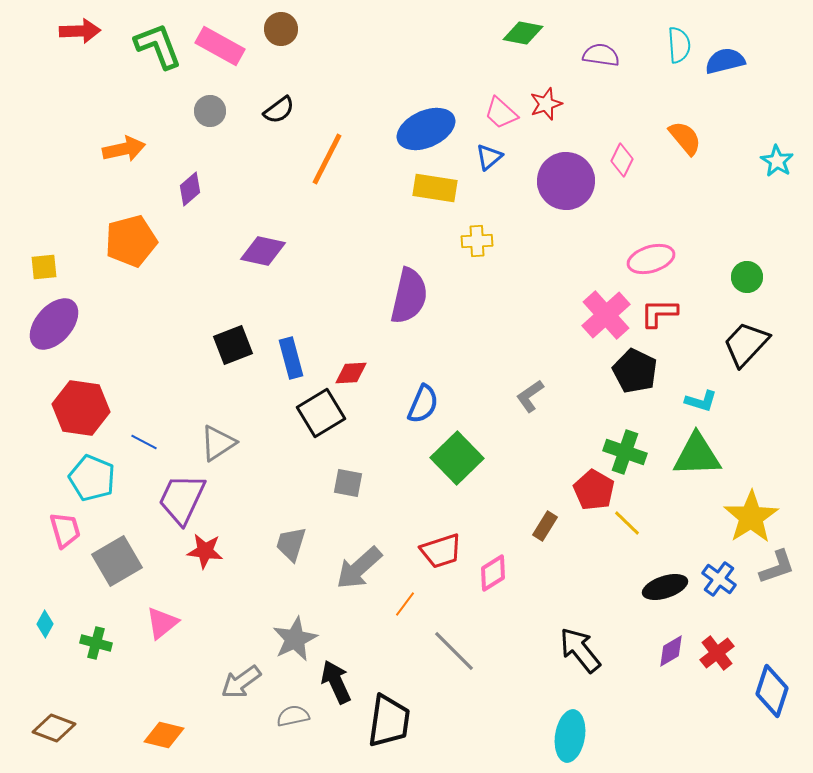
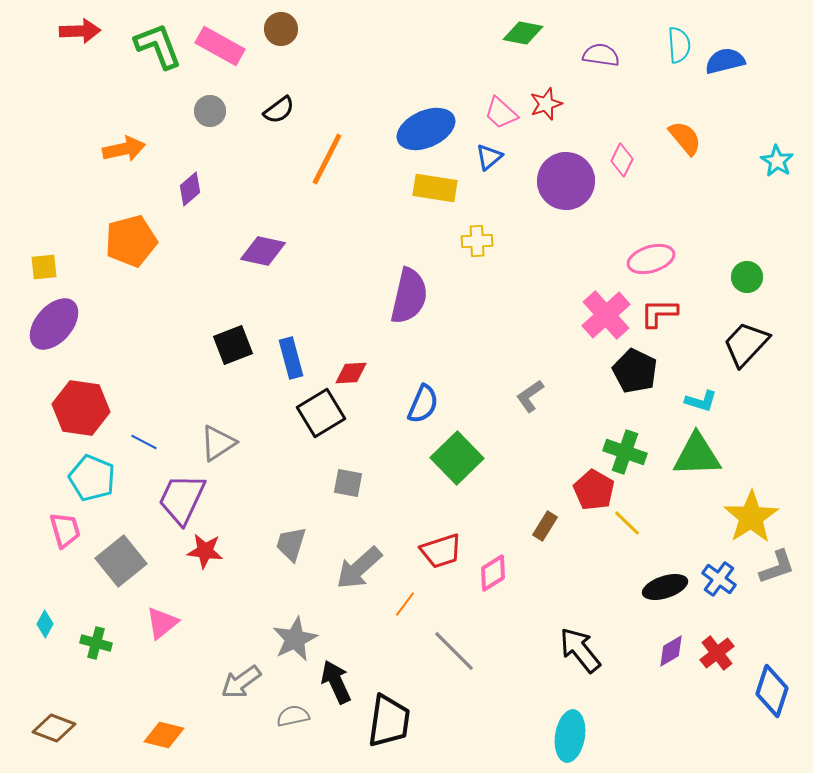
gray square at (117, 561): moved 4 px right; rotated 9 degrees counterclockwise
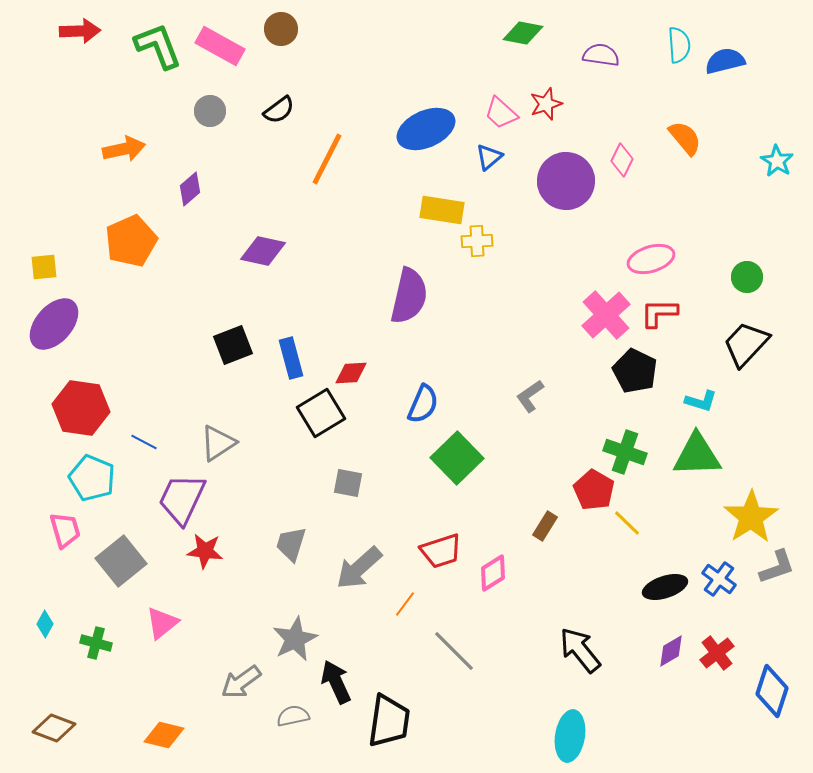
yellow rectangle at (435, 188): moved 7 px right, 22 px down
orange pentagon at (131, 241): rotated 9 degrees counterclockwise
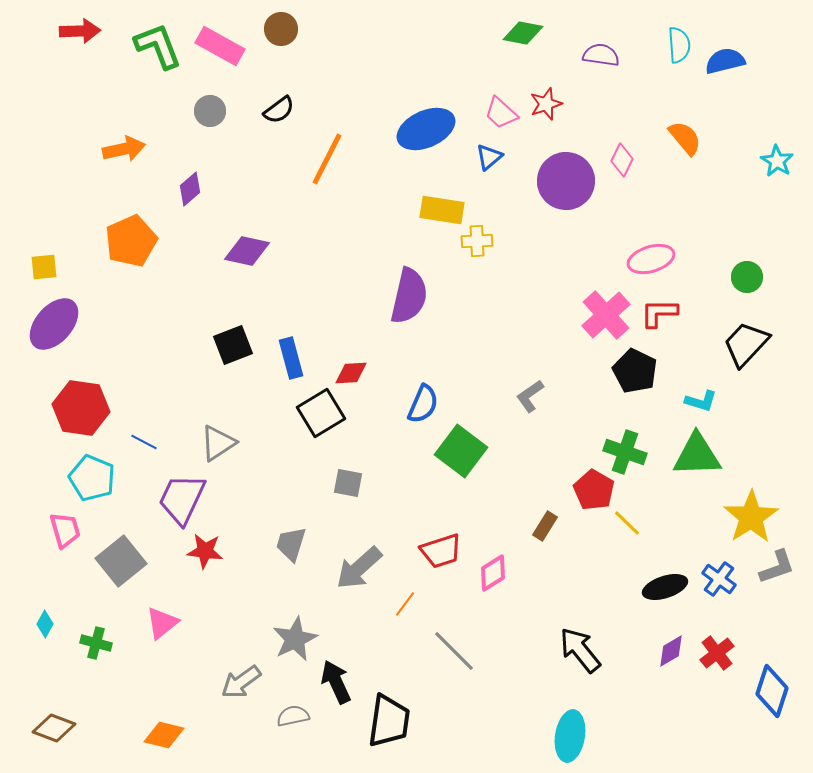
purple diamond at (263, 251): moved 16 px left
green square at (457, 458): moved 4 px right, 7 px up; rotated 9 degrees counterclockwise
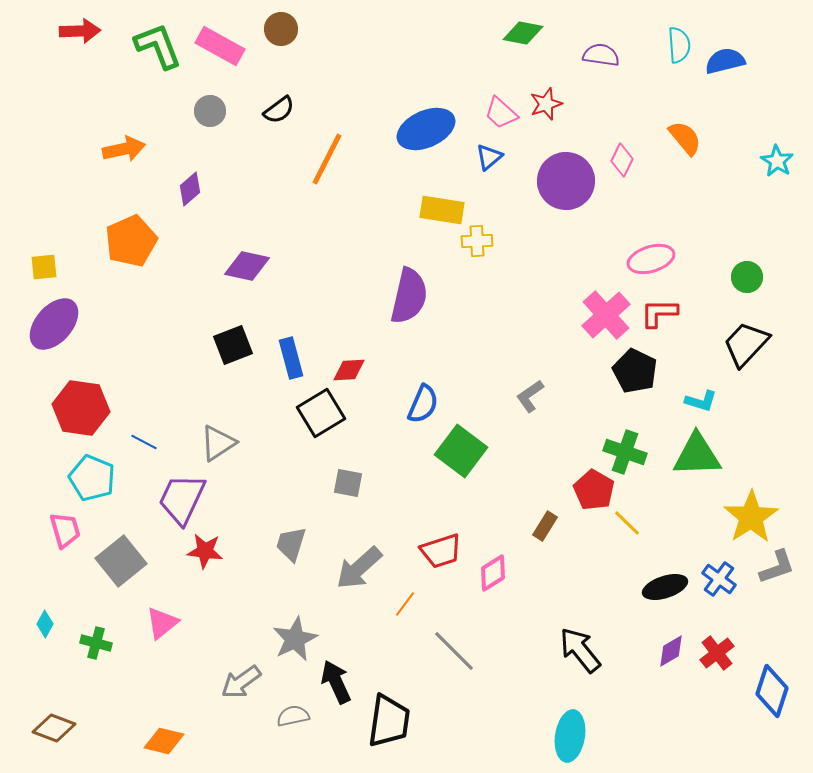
purple diamond at (247, 251): moved 15 px down
red diamond at (351, 373): moved 2 px left, 3 px up
orange diamond at (164, 735): moved 6 px down
